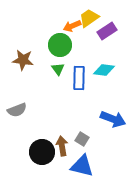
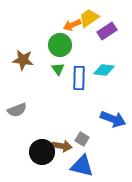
orange arrow: moved 1 px up
brown arrow: rotated 108 degrees clockwise
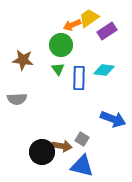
green circle: moved 1 px right
gray semicircle: moved 11 px up; rotated 18 degrees clockwise
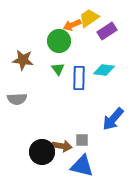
green circle: moved 2 px left, 4 px up
blue arrow: rotated 110 degrees clockwise
gray square: moved 1 px down; rotated 32 degrees counterclockwise
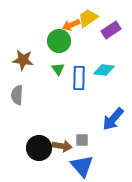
yellow trapezoid: moved 1 px left
orange arrow: moved 1 px left
purple rectangle: moved 4 px right, 1 px up
gray semicircle: moved 4 px up; rotated 96 degrees clockwise
black circle: moved 3 px left, 4 px up
blue triangle: rotated 35 degrees clockwise
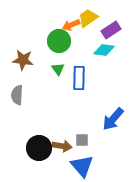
cyan diamond: moved 20 px up
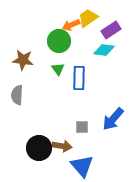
gray square: moved 13 px up
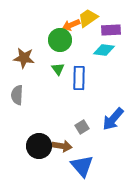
purple rectangle: rotated 30 degrees clockwise
green circle: moved 1 px right, 1 px up
brown star: moved 1 px right, 2 px up
gray square: rotated 32 degrees counterclockwise
black circle: moved 2 px up
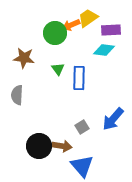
green circle: moved 5 px left, 7 px up
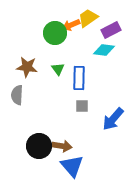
purple rectangle: rotated 24 degrees counterclockwise
brown star: moved 3 px right, 9 px down
gray square: moved 21 px up; rotated 32 degrees clockwise
blue triangle: moved 10 px left
